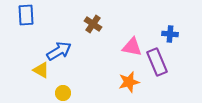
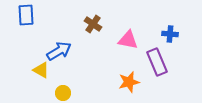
pink triangle: moved 4 px left, 7 px up
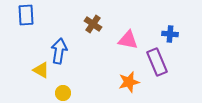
blue arrow: rotated 50 degrees counterclockwise
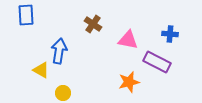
purple rectangle: rotated 40 degrees counterclockwise
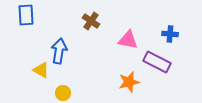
brown cross: moved 2 px left, 3 px up
